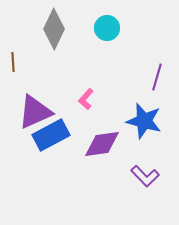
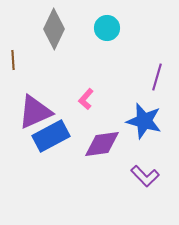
brown line: moved 2 px up
blue rectangle: moved 1 px down
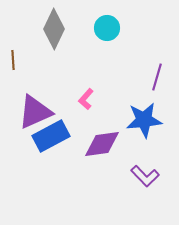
blue star: moved 1 px up; rotated 21 degrees counterclockwise
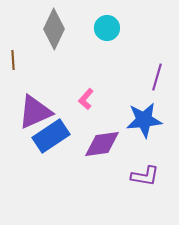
blue rectangle: rotated 6 degrees counterclockwise
purple L-shape: rotated 36 degrees counterclockwise
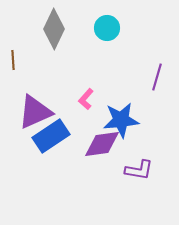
blue star: moved 23 px left
purple L-shape: moved 6 px left, 6 px up
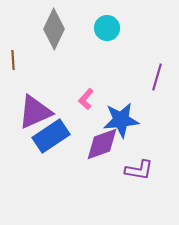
purple diamond: rotated 12 degrees counterclockwise
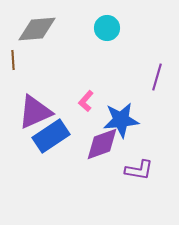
gray diamond: moved 17 px left; rotated 60 degrees clockwise
pink L-shape: moved 2 px down
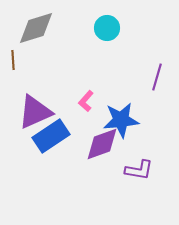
gray diamond: moved 1 px left, 1 px up; rotated 12 degrees counterclockwise
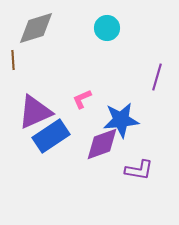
pink L-shape: moved 4 px left, 2 px up; rotated 25 degrees clockwise
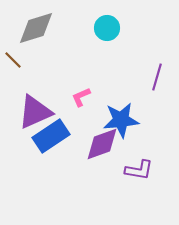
brown line: rotated 42 degrees counterclockwise
pink L-shape: moved 1 px left, 2 px up
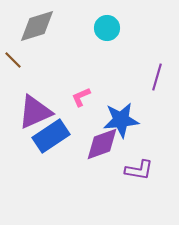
gray diamond: moved 1 px right, 2 px up
